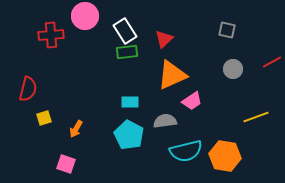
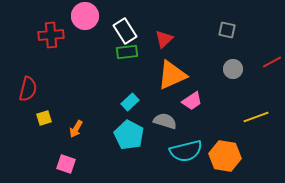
cyan rectangle: rotated 42 degrees counterclockwise
gray semicircle: rotated 25 degrees clockwise
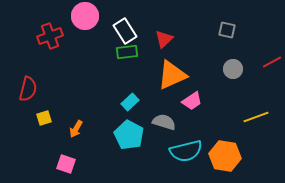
red cross: moved 1 px left, 1 px down; rotated 15 degrees counterclockwise
gray semicircle: moved 1 px left, 1 px down
